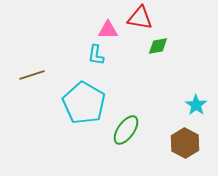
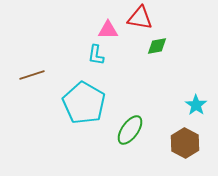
green diamond: moved 1 px left
green ellipse: moved 4 px right
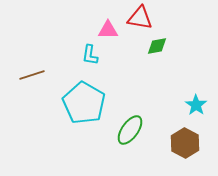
cyan L-shape: moved 6 px left
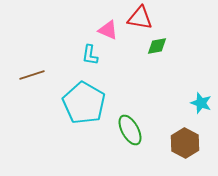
pink triangle: rotated 25 degrees clockwise
cyan star: moved 5 px right, 2 px up; rotated 15 degrees counterclockwise
green ellipse: rotated 64 degrees counterclockwise
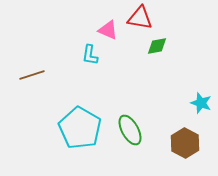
cyan pentagon: moved 4 px left, 25 px down
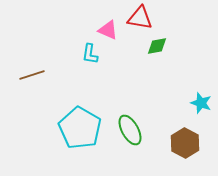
cyan L-shape: moved 1 px up
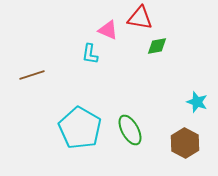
cyan star: moved 4 px left, 1 px up
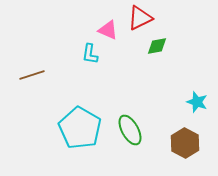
red triangle: rotated 36 degrees counterclockwise
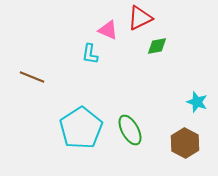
brown line: moved 2 px down; rotated 40 degrees clockwise
cyan pentagon: moved 1 px right; rotated 9 degrees clockwise
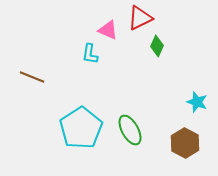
green diamond: rotated 55 degrees counterclockwise
